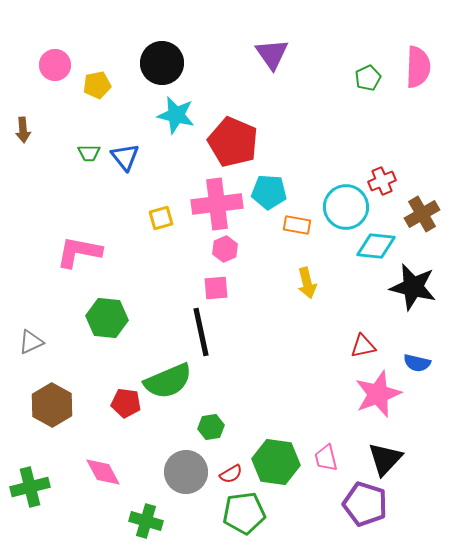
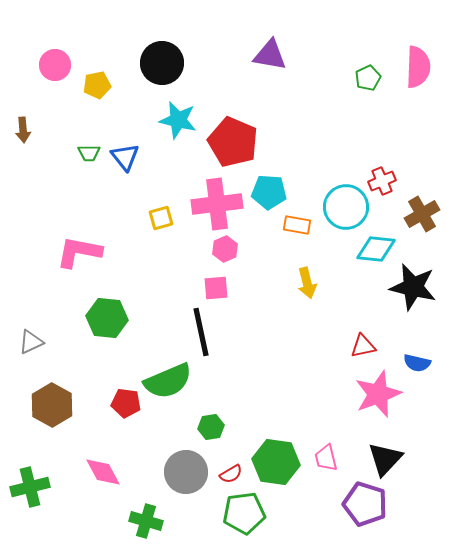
purple triangle at (272, 54): moved 2 px left, 1 px down; rotated 45 degrees counterclockwise
cyan star at (176, 115): moved 2 px right, 5 px down
cyan diamond at (376, 246): moved 3 px down
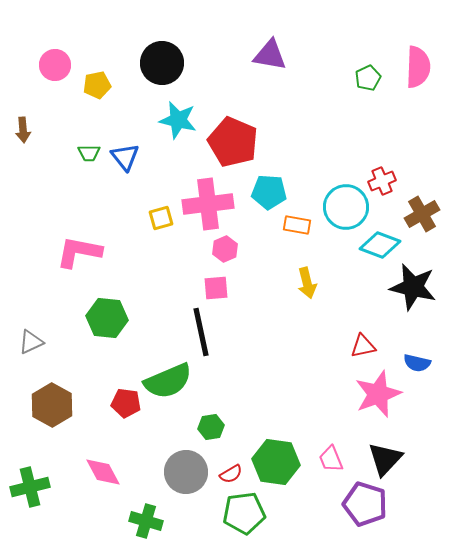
pink cross at (217, 204): moved 9 px left
cyan diamond at (376, 249): moved 4 px right, 4 px up; rotated 15 degrees clockwise
pink trapezoid at (326, 458): moved 5 px right, 1 px down; rotated 8 degrees counterclockwise
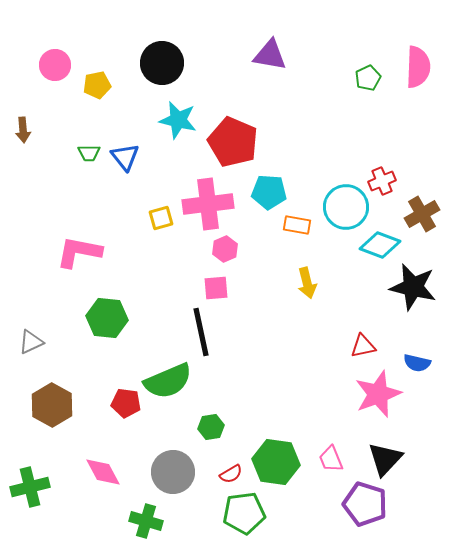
gray circle at (186, 472): moved 13 px left
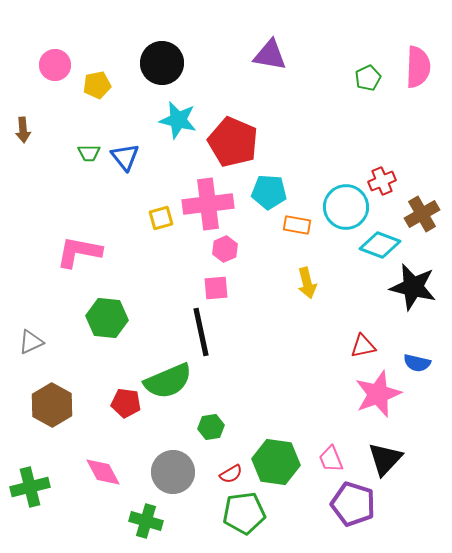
purple pentagon at (365, 504): moved 12 px left
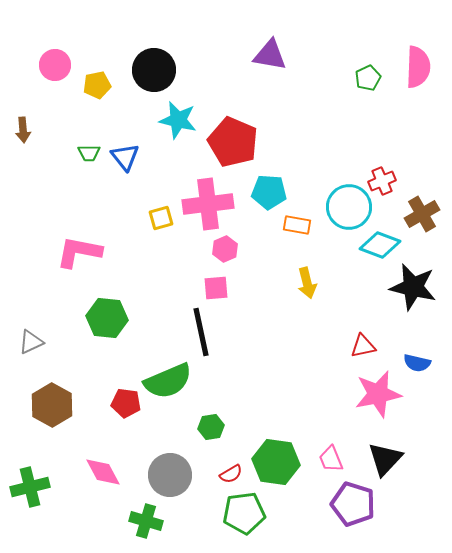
black circle at (162, 63): moved 8 px left, 7 px down
cyan circle at (346, 207): moved 3 px right
pink star at (378, 394): rotated 9 degrees clockwise
gray circle at (173, 472): moved 3 px left, 3 px down
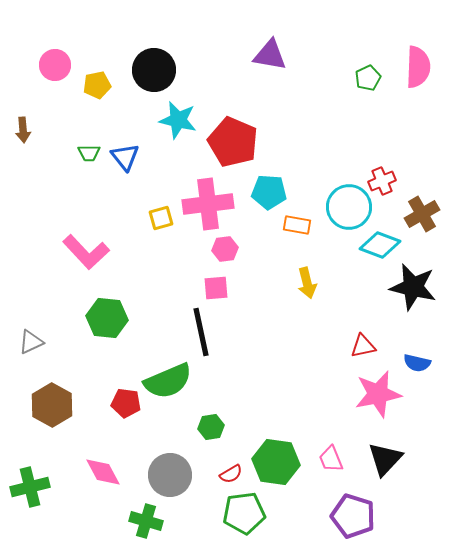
pink hexagon at (225, 249): rotated 15 degrees clockwise
pink L-shape at (79, 252): moved 7 px right; rotated 144 degrees counterclockwise
purple pentagon at (353, 504): moved 12 px down
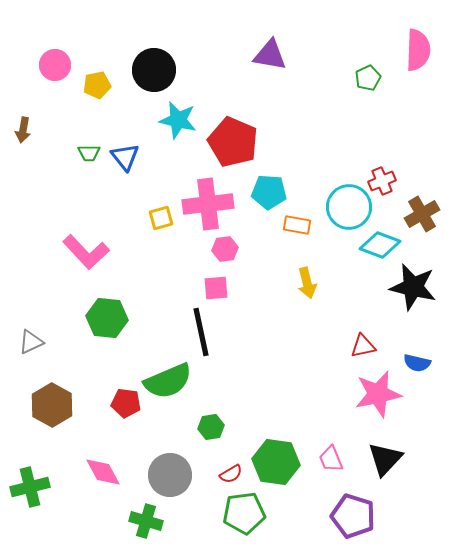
pink semicircle at (418, 67): moved 17 px up
brown arrow at (23, 130): rotated 15 degrees clockwise
